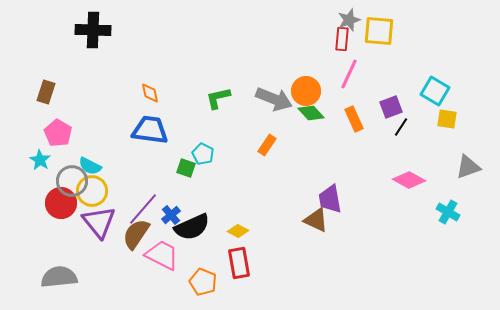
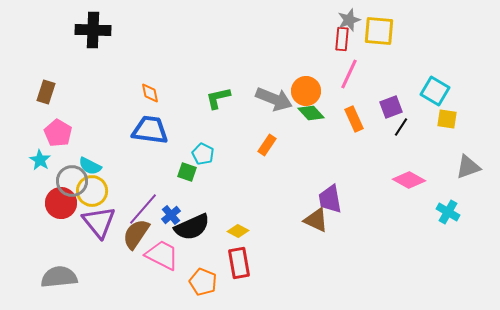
green square at (186, 168): moved 1 px right, 4 px down
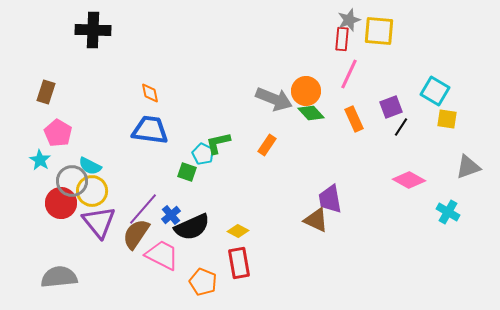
green L-shape at (218, 98): moved 45 px down
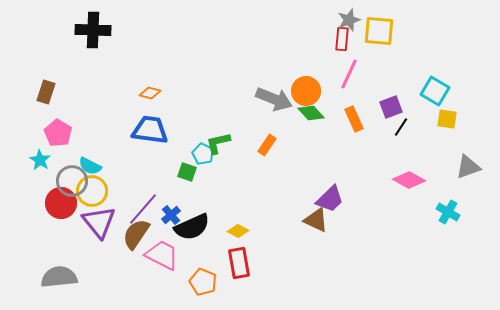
orange diamond at (150, 93): rotated 65 degrees counterclockwise
purple trapezoid at (330, 199): rotated 124 degrees counterclockwise
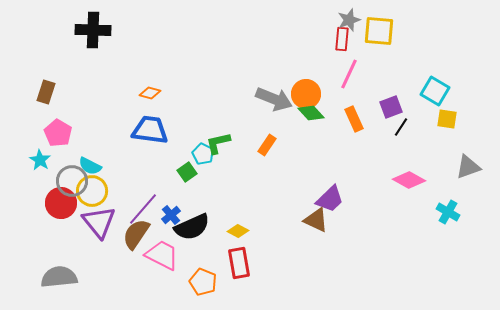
orange circle at (306, 91): moved 3 px down
green square at (187, 172): rotated 36 degrees clockwise
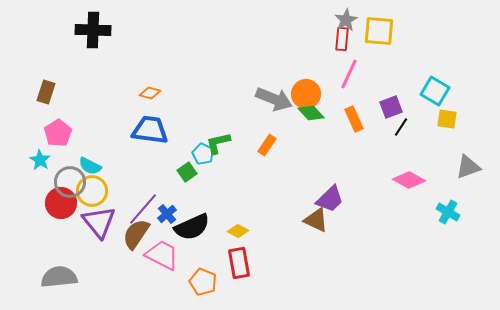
gray star at (349, 20): moved 3 px left; rotated 10 degrees counterclockwise
pink pentagon at (58, 133): rotated 8 degrees clockwise
gray circle at (72, 181): moved 2 px left, 1 px down
blue cross at (171, 215): moved 4 px left, 1 px up
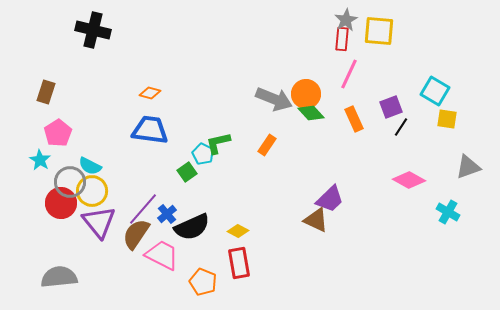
black cross at (93, 30): rotated 12 degrees clockwise
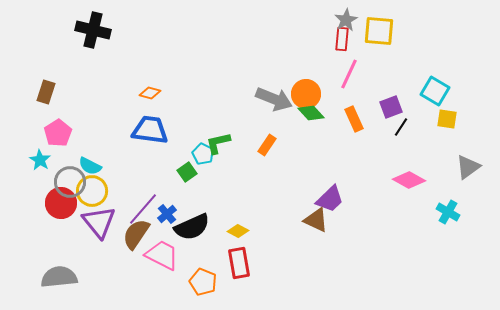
gray triangle at (468, 167): rotated 16 degrees counterclockwise
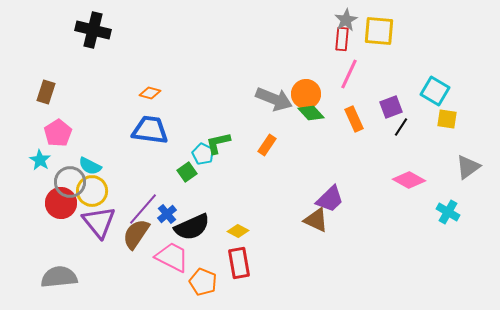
pink trapezoid at (162, 255): moved 10 px right, 2 px down
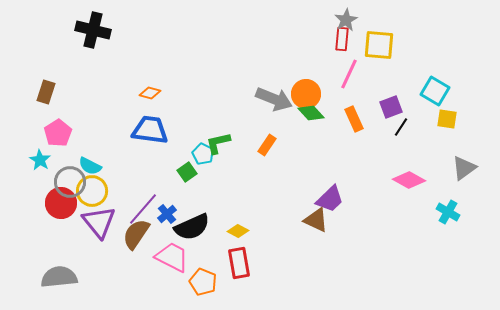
yellow square at (379, 31): moved 14 px down
gray triangle at (468, 167): moved 4 px left, 1 px down
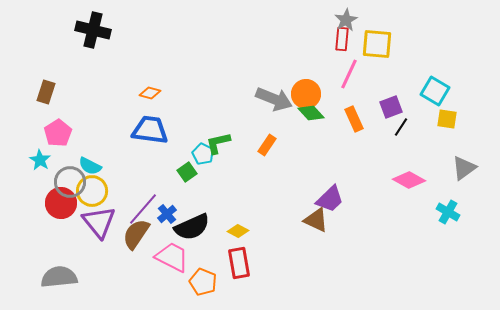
yellow square at (379, 45): moved 2 px left, 1 px up
